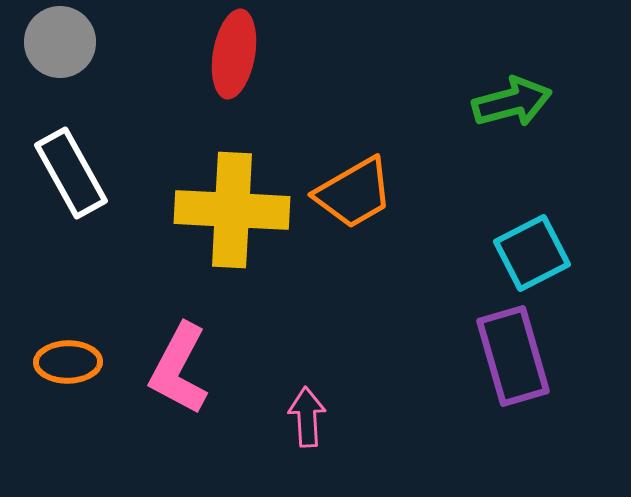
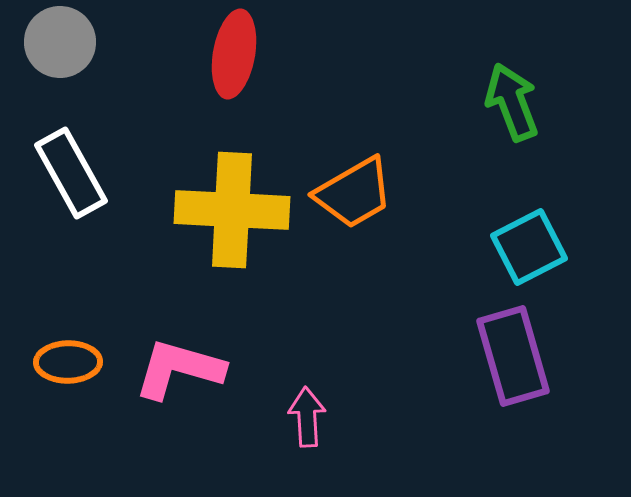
green arrow: rotated 96 degrees counterclockwise
cyan square: moved 3 px left, 6 px up
pink L-shape: rotated 78 degrees clockwise
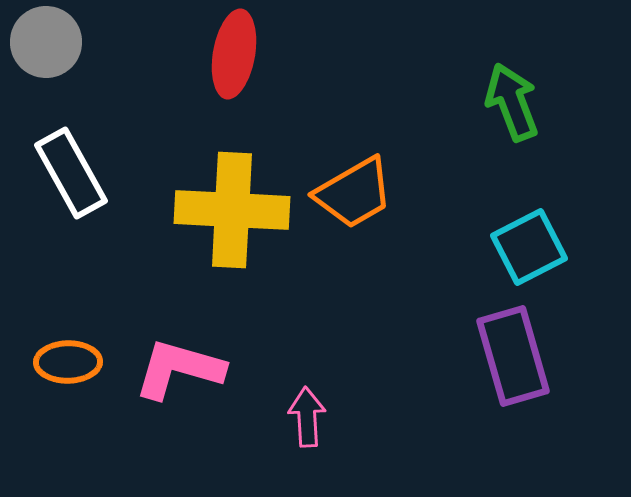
gray circle: moved 14 px left
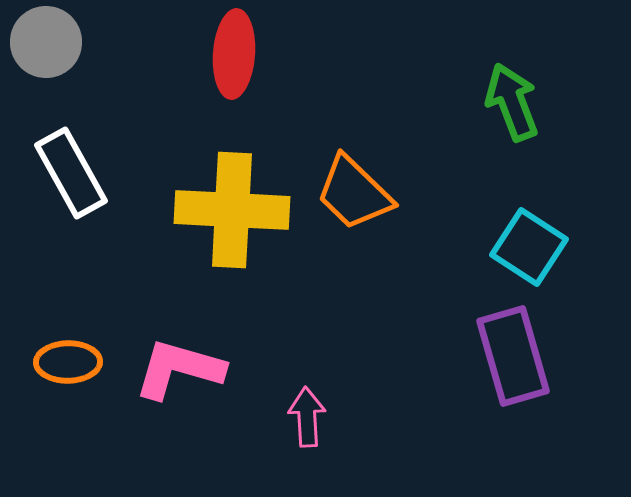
red ellipse: rotated 6 degrees counterclockwise
orange trapezoid: rotated 74 degrees clockwise
cyan square: rotated 30 degrees counterclockwise
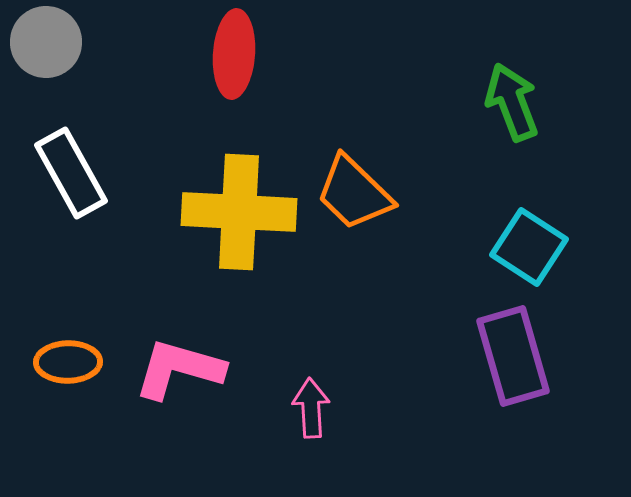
yellow cross: moved 7 px right, 2 px down
pink arrow: moved 4 px right, 9 px up
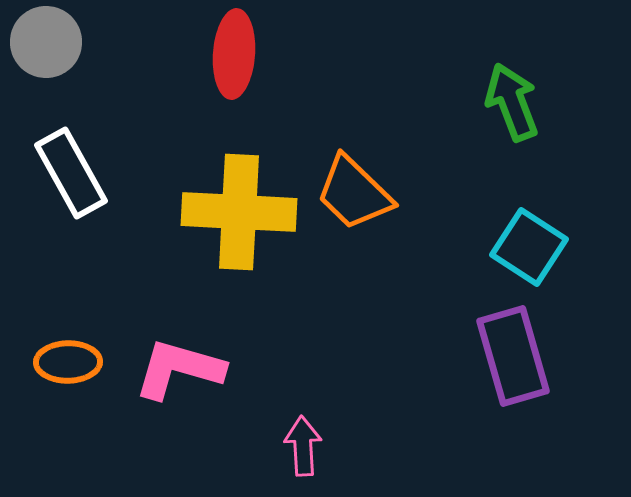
pink arrow: moved 8 px left, 38 px down
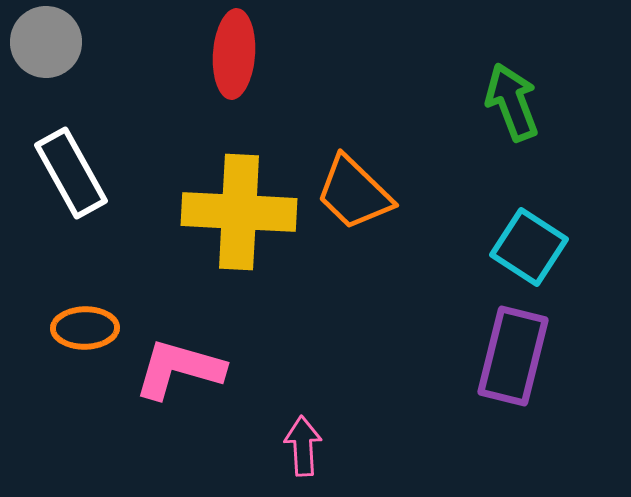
purple rectangle: rotated 30 degrees clockwise
orange ellipse: moved 17 px right, 34 px up
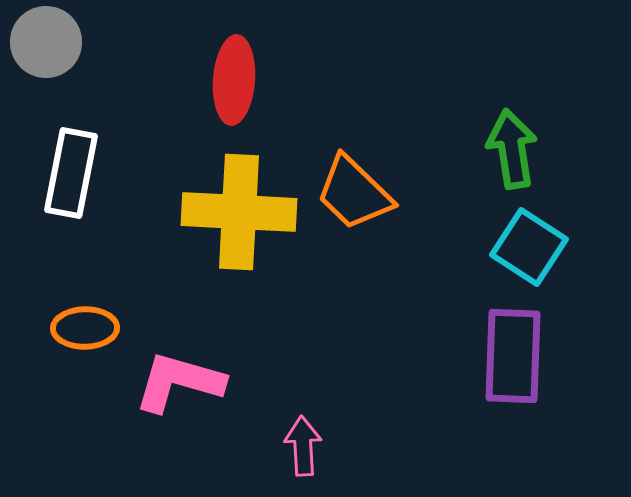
red ellipse: moved 26 px down
green arrow: moved 47 px down; rotated 12 degrees clockwise
white rectangle: rotated 40 degrees clockwise
purple rectangle: rotated 12 degrees counterclockwise
pink L-shape: moved 13 px down
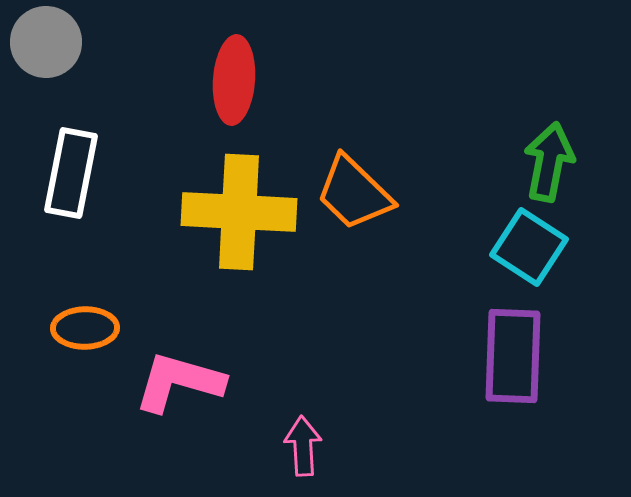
green arrow: moved 37 px right, 13 px down; rotated 20 degrees clockwise
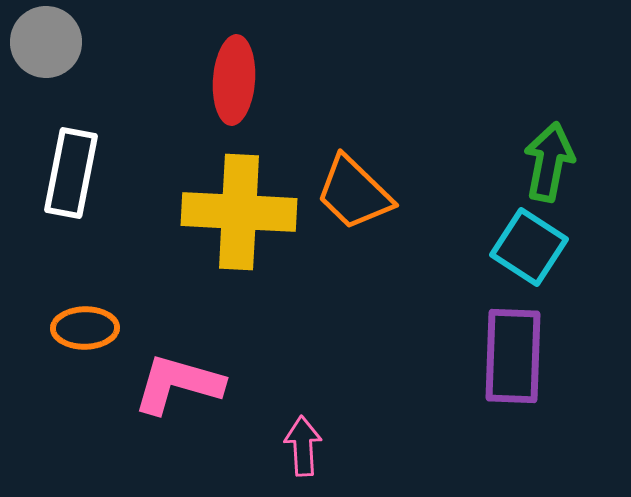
pink L-shape: moved 1 px left, 2 px down
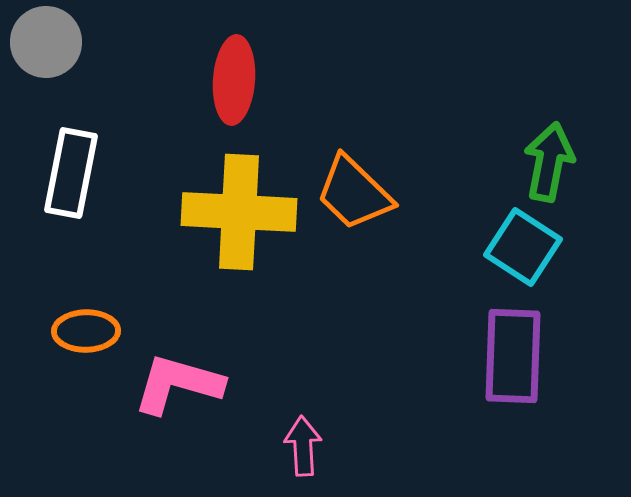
cyan square: moved 6 px left
orange ellipse: moved 1 px right, 3 px down
